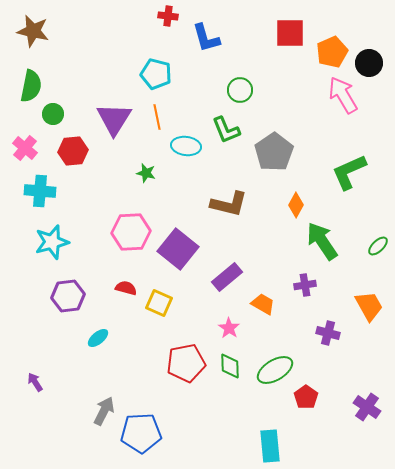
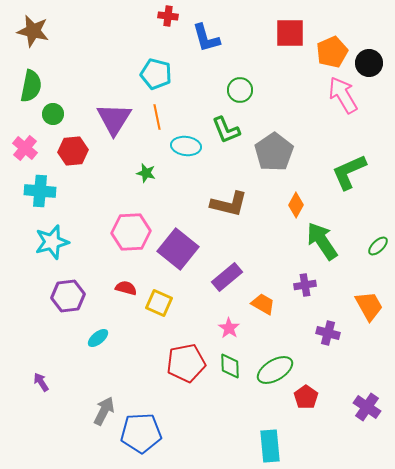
purple arrow at (35, 382): moved 6 px right
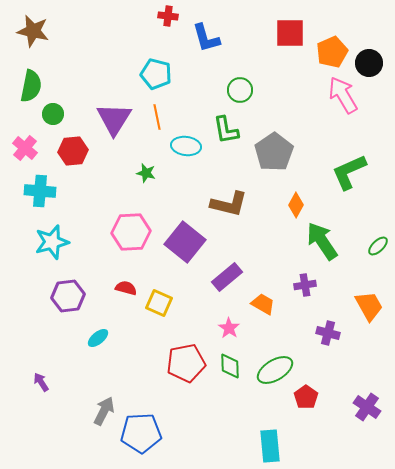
green L-shape at (226, 130): rotated 12 degrees clockwise
purple square at (178, 249): moved 7 px right, 7 px up
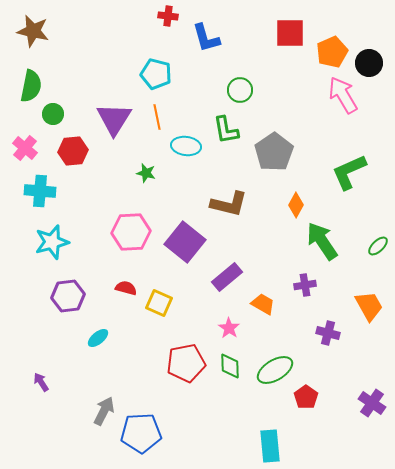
purple cross at (367, 407): moved 5 px right, 4 px up
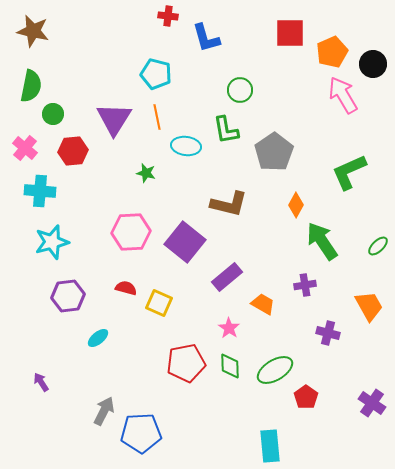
black circle at (369, 63): moved 4 px right, 1 px down
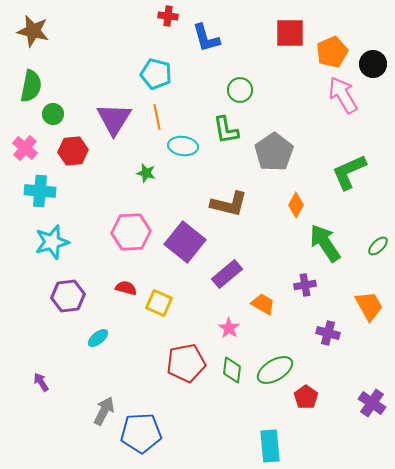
cyan ellipse at (186, 146): moved 3 px left
green arrow at (322, 241): moved 3 px right, 2 px down
purple rectangle at (227, 277): moved 3 px up
green diamond at (230, 366): moved 2 px right, 4 px down; rotated 8 degrees clockwise
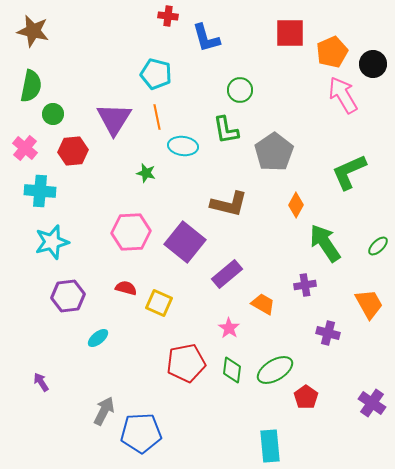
orange trapezoid at (369, 306): moved 2 px up
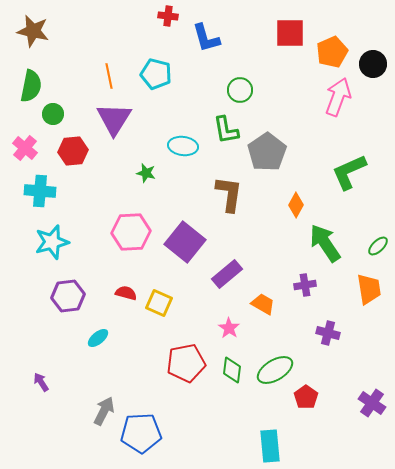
pink arrow at (343, 95): moved 5 px left, 2 px down; rotated 51 degrees clockwise
orange line at (157, 117): moved 48 px left, 41 px up
gray pentagon at (274, 152): moved 7 px left
brown L-shape at (229, 204): moved 10 px up; rotated 96 degrees counterclockwise
red semicircle at (126, 288): moved 5 px down
orange trapezoid at (369, 304): moved 15 px up; rotated 20 degrees clockwise
